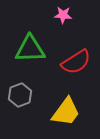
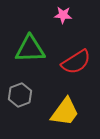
yellow trapezoid: moved 1 px left
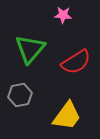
green triangle: rotated 48 degrees counterclockwise
gray hexagon: rotated 10 degrees clockwise
yellow trapezoid: moved 2 px right, 4 px down
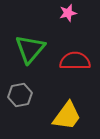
pink star: moved 5 px right, 2 px up; rotated 18 degrees counterclockwise
red semicircle: moved 1 px left, 1 px up; rotated 148 degrees counterclockwise
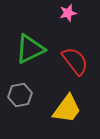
green triangle: rotated 24 degrees clockwise
red semicircle: rotated 52 degrees clockwise
yellow trapezoid: moved 7 px up
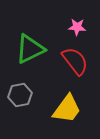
pink star: moved 9 px right, 14 px down; rotated 18 degrees clockwise
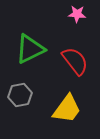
pink star: moved 13 px up
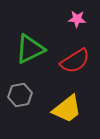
pink star: moved 5 px down
red semicircle: rotated 96 degrees clockwise
yellow trapezoid: rotated 16 degrees clockwise
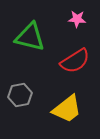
green triangle: moved 12 px up; rotated 40 degrees clockwise
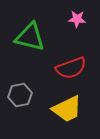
red semicircle: moved 4 px left, 7 px down; rotated 12 degrees clockwise
yellow trapezoid: rotated 12 degrees clockwise
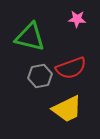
gray hexagon: moved 20 px right, 19 px up
